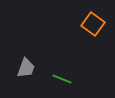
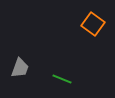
gray trapezoid: moved 6 px left
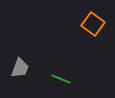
green line: moved 1 px left
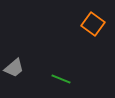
gray trapezoid: moved 6 px left; rotated 30 degrees clockwise
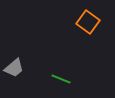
orange square: moved 5 px left, 2 px up
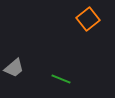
orange square: moved 3 px up; rotated 15 degrees clockwise
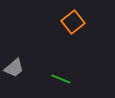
orange square: moved 15 px left, 3 px down
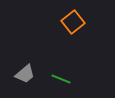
gray trapezoid: moved 11 px right, 6 px down
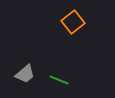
green line: moved 2 px left, 1 px down
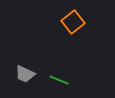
gray trapezoid: rotated 65 degrees clockwise
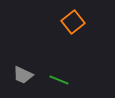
gray trapezoid: moved 2 px left, 1 px down
